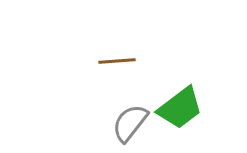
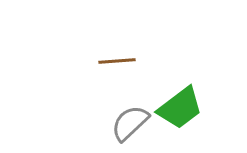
gray semicircle: rotated 9 degrees clockwise
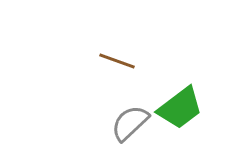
brown line: rotated 24 degrees clockwise
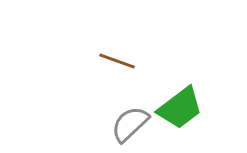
gray semicircle: moved 1 px down
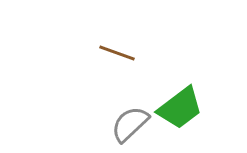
brown line: moved 8 px up
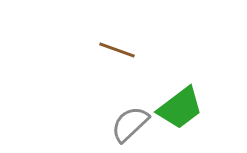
brown line: moved 3 px up
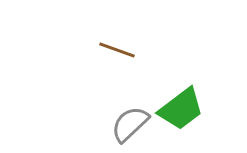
green trapezoid: moved 1 px right, 1 px down
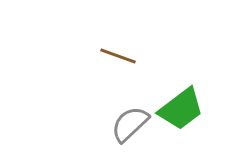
brown line: moved 1 px right, 6 px down
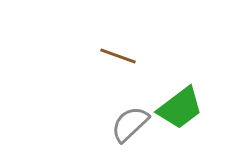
green trapezoid: moved 1 px left, 1 px up
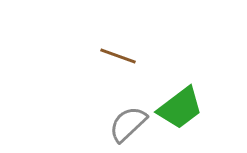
gray semicircle: moved 2 px left
